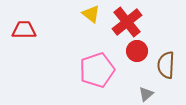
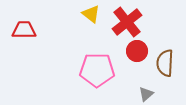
brown semicircle: moved 1 px left, 2 px up
pink pentagon: rotated 20 degrees clockwise
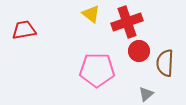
red cross: rotated 20 degrees clockwise
red trapezoid: rotated 10 degrees counterclockwise
red circle: moved 2 px right
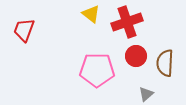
red trapezoid: rotated 60 degrees counterclockwise
red circle: moved 3 px left, 5 px down
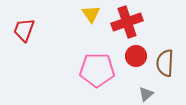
yellow triangle: rotated 18 degrees clockwise
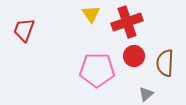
red circle: moved 2 px left
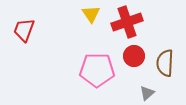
gray triangle: moved 1 px right, 1 px up
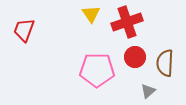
red circle: moved 1 px right, 1 px down
gray triangle: moved 1 px right, 2 px up
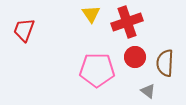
gray triangle: rotated 42 degrees counterclockwise
